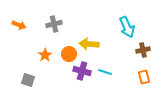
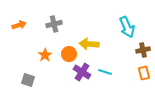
orange arrow: rotated 40 degrees counterclockwise
purple cross: moved 1 px down; rotated 18 degrees clockwise
orange rectangle: moved 4 px up
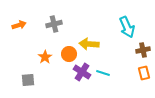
orange star: moved 2 px down
cyan line: moved 2 px left, 1 px down
gray square: rotated 24 degrees counterclockwise
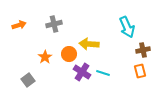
orange rectangle: moved 4 px left, 2 px up
gray square: rotated 32 degrees counterclockwise
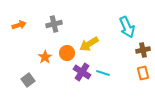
yellow arrow: rotated 36 degrees counterclockwise
orange circle: moved 2 px left, 1 px up
orange rectangle: moved 3 px right, 2 px down
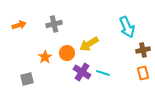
gray square: moved 1 px left, 1 px up; rotated 24 degrees clockwise
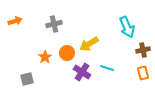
orange arrow: moved 4 px left, 4 px up
cyan line: moved 4 px right, 5 px up
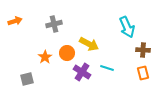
yellow arrow: rotated 120 degrees counterclockwise
brown cross: rotated 16 degrees clockwise
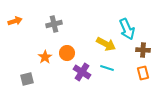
cyan arrow: moved 2 px down
yellow arrow: moved 17 px right
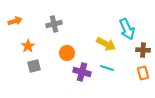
orange star: moved 17 px left, 11 px up
purple cross: rotated 18 degrees counterclockwise
gray square: moved 7 px right, 13 px up
